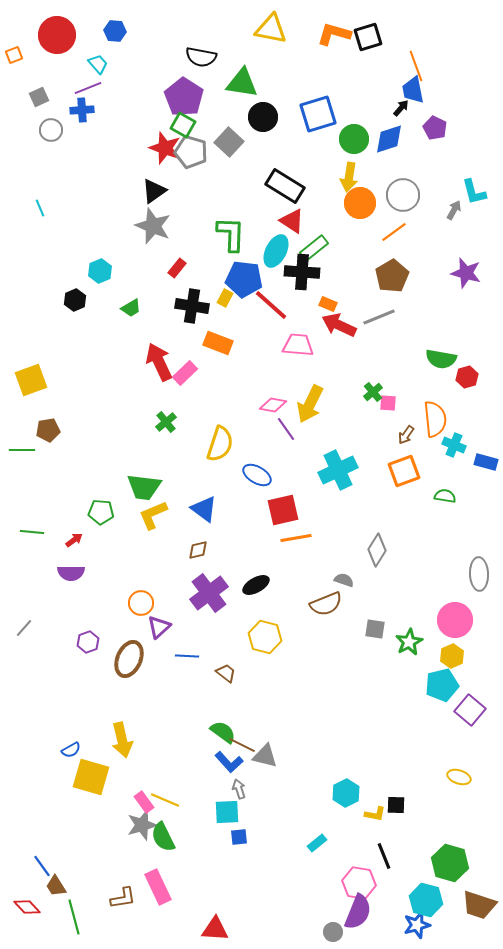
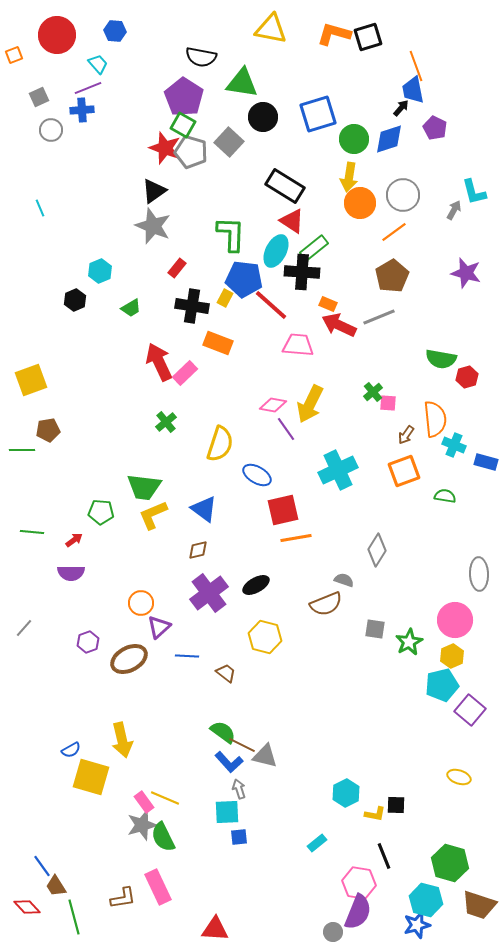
brown ellipse at (129, 659): rotated 39 degrees clockwise
yellow line at (165, 800): moved 2 px up
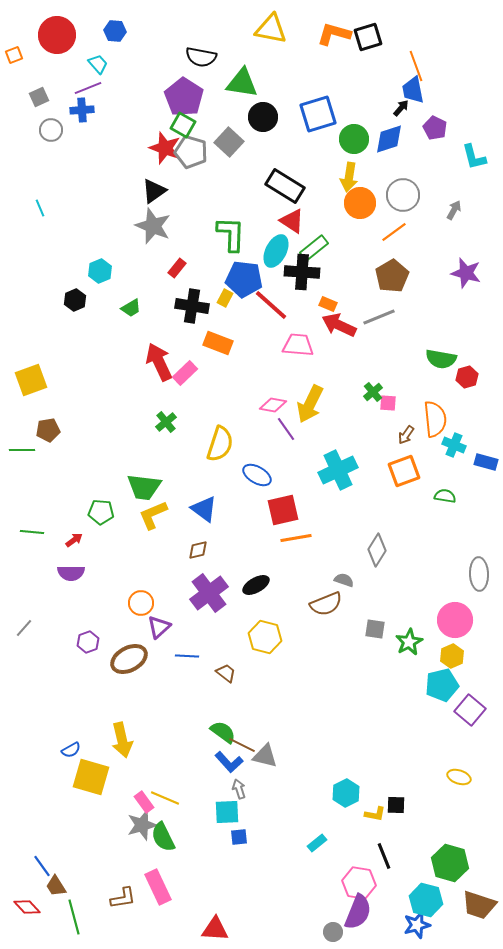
cyan L-shape at (474, 192): moved 35 px up
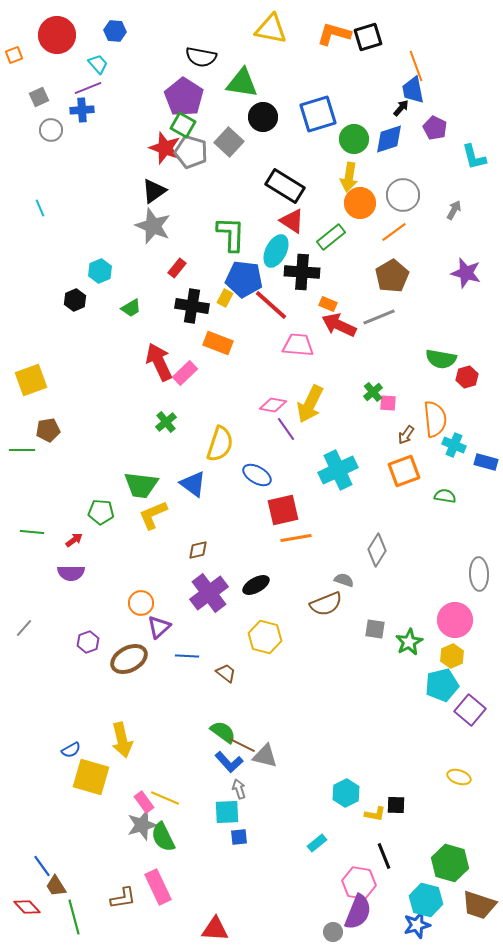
green rectangle at (314, 248): moved 17 px right, 11 px up
green trapezoid at (144, 487): moved 3 px left, 2 px up
blue triangle at (204, 509): moved 11 px left, 25 px up
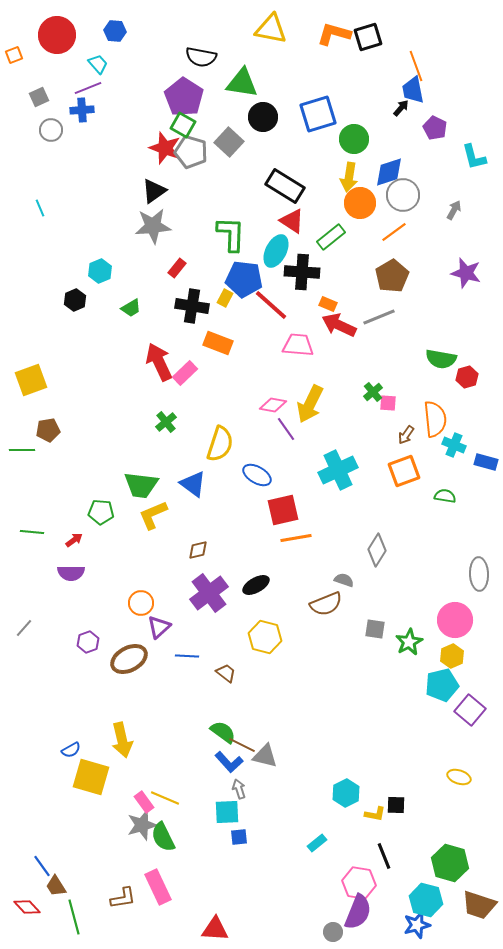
blue diamond at (389, 139): moved 33 px down
gray star at (153, 226): rotated 27 degrees counterclockwise
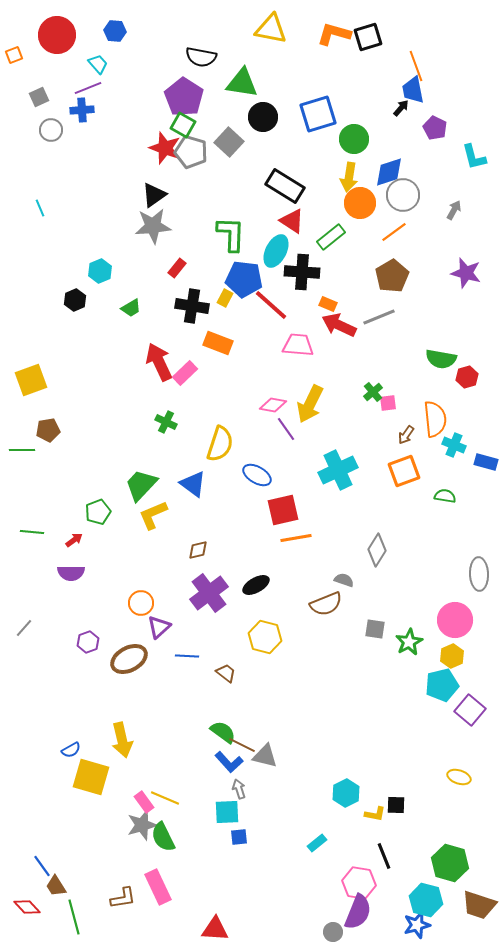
black triangle at (154, 191): moved 4 px down
pink square at (388, 403): rotated 12 degrees counterclockwise
green cross at (166, 422): rotated 25 degrees counterclockwise
green trapezoid at (141, 485): rotated 126 degrees clockwise
green pentagon at (101, 512): moved 3 px left; rotated 25 degrees counterclockwise
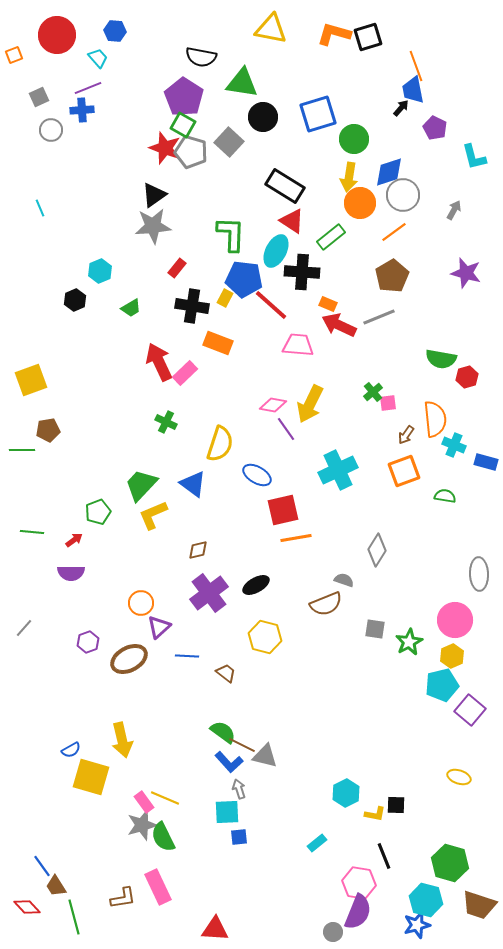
cyan trapezoid at (98, 64): moved 6 px up
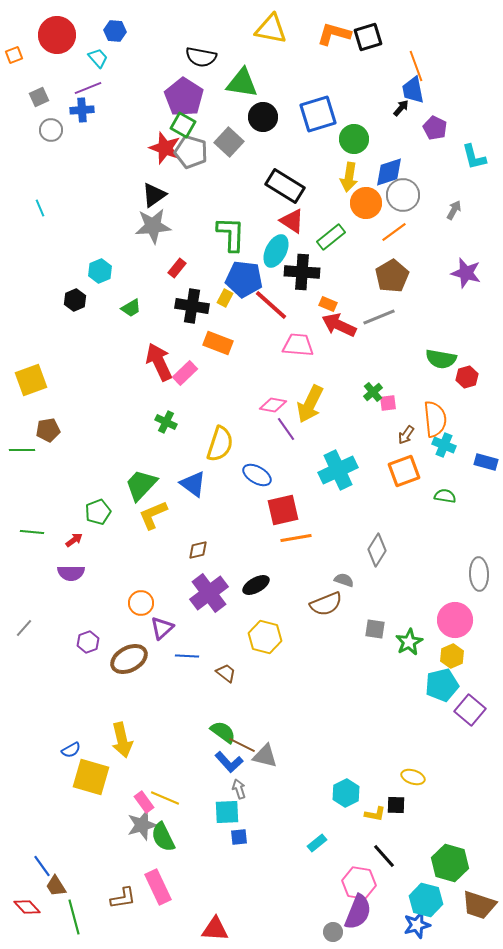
orange circle at (360, 203): moved 6 px right
cyan cross at (454, 445): moved 10 px left
purple triangle at (159, 627): moved 3 px right, 1 px down
yellow ellipse at (459, 777): moved 46 px left
black line at (384, 856): rotated 20 degrees counterclockwise
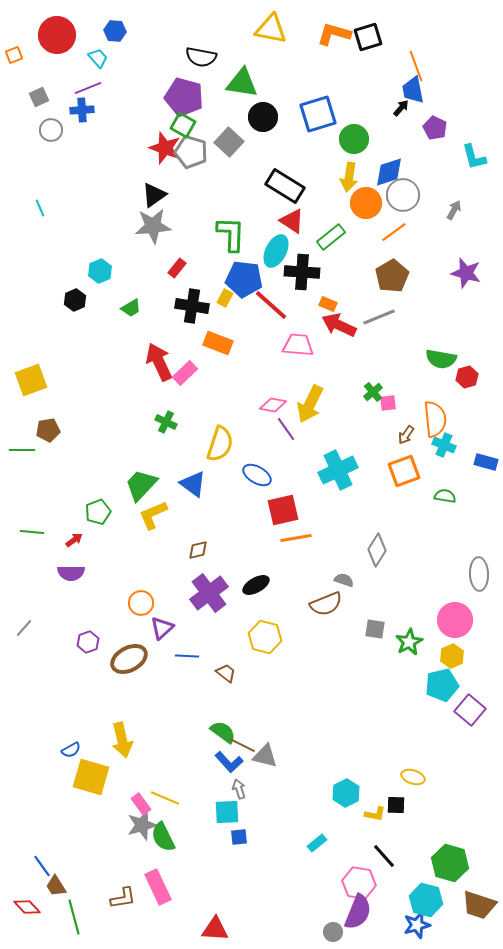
purple pentagon at (184, 97): rotated 18 degrees counterclockwise
pink rectangle at (144, 802): moved 3 px left, 2 px down
